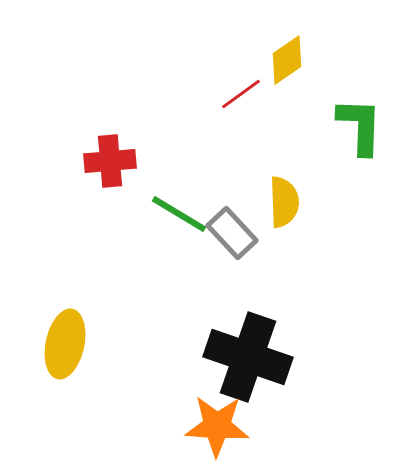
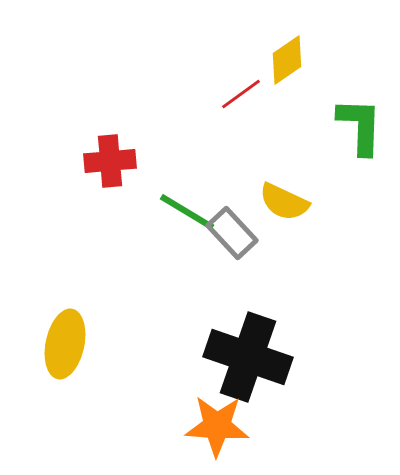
yellow semicircle: rotated 117 degrees clockwise
green line: moved 8 px right, 2 px up
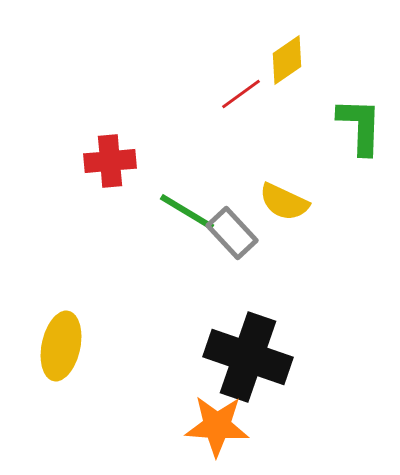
yellow ellipse: moved 4 px left, 2 px down
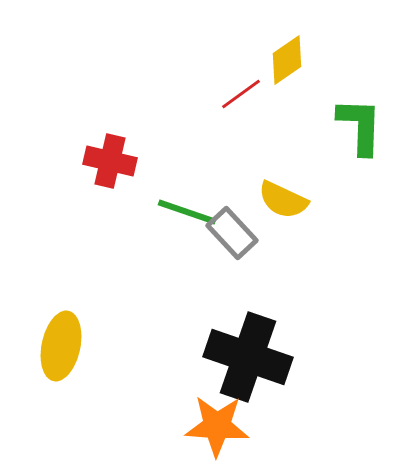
red cross: rotated 18 degrees clockwise
yellow semicircle: moved 1 px left, 2 px up
green line: rotated 12 degrees counterclockwise
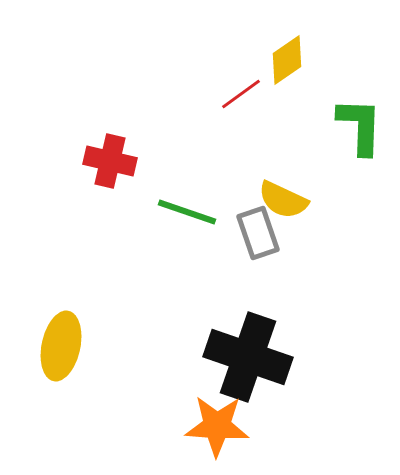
gray rectangle: moved 26 px right; rotated 24 degrees clockwise
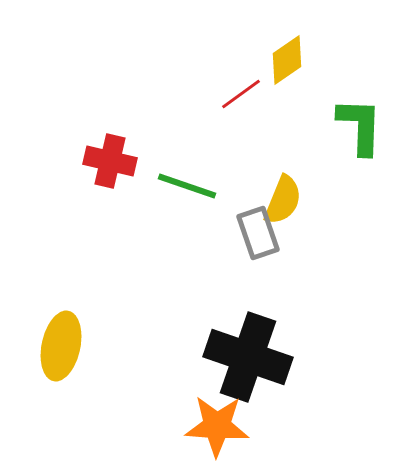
yellow semicircle: rotated 93 degrees counterclockwise
green line: moved 26 px up
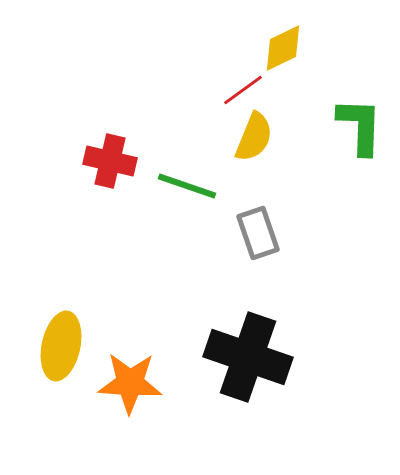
yellow diamond: moved 4 px left, 12 px up; rotated 9 degrees clockwise
red line: moved 2 px right, 4 px up
yellow semicircle: moved 29 px left, 63 px up
orange star: moved 87 px left, 43 px up
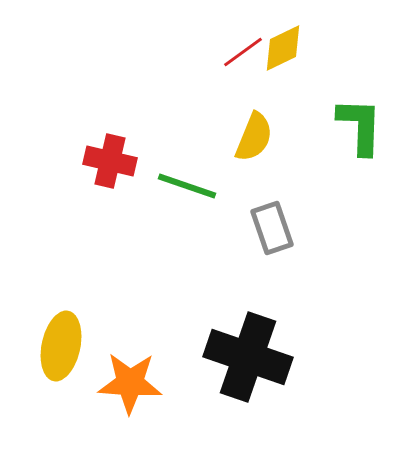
red line: moved 38 px up
gray rectangle: moved 14 px right, 5 px up
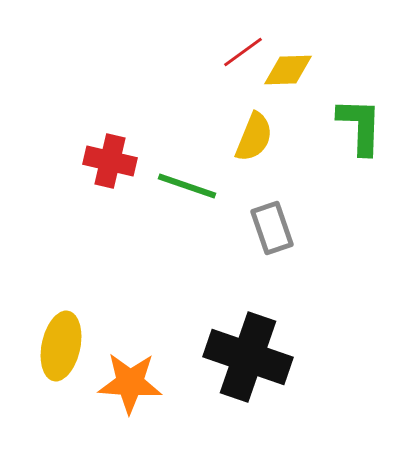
yellow diamond: moved 5 px right, 22 px down; rotated 24 degrees clockwise
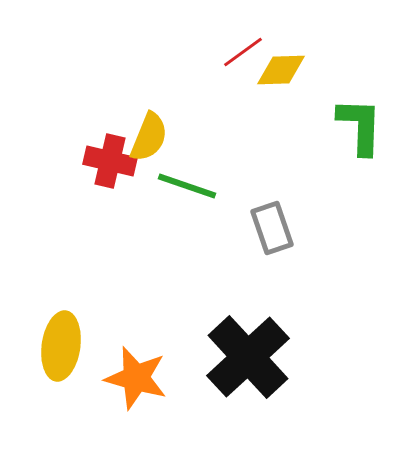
yellow diamond: moved 7 px left
yellow semicircle: moved 105 px left
yellow ellipse: rotated 4 degrees counterclockwise
black cross: rotated 28 degrees clockwise
orange star: moved 6 px right, 5 px up; rotated 12 degrees clockwise
